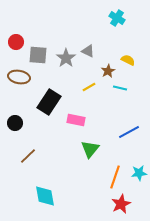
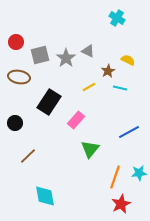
gray square: moved 2 px right; rotated 18 degrees counterclockwise
pink rectangle: rotated 60 degrees counterclockwise
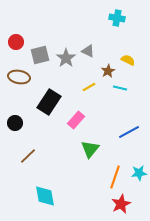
cyan cross: rotated 21 degrees counterclockwise
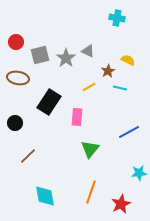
brown ellipse: moved 1 px left, 1 px down
pink rectangle: moved 1 px right, 3 px up; rotated 36 degrees counterclockwise
orange line: moved 24 px left, 15 px down
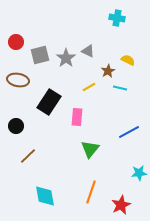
brown ellipse: moved 2 px down
black circle: moved 1 px right, 3 px down
red star: moved 1 px down
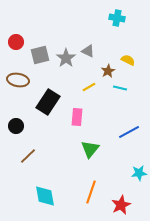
black rectangle: moved 1 px left
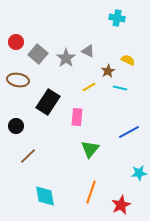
gray square: moved 2 px left, 1 px up; rotated 36 degrees counterclockwise
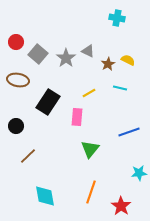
brown star: moved 7 px up
yellow line: moved 6 px down
blue line: rotated 10 degrees clockwise
red star: moved 1 px down; rotated 12 degrees counterclockwise
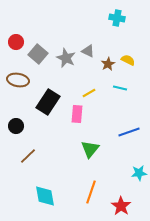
gray star: rotated 12 degrees counterclockwise
pink rectangle: moved 3 px up
